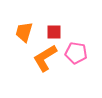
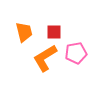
orange trapezoid: rotated 150 degrees clockwise
pink pentagon: rotated 20 degrees counterclockwise
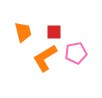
orange trapezoid: moved 1 px left
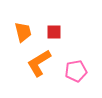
pink pentagon: moved 18 px down
orange L-shape: moved 6 px left, 5 px down
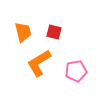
red square: rotated 14 degrees clockwise
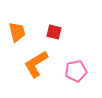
orange trapezoid: moved 6 px left
orange L-shape: moved 3 px left, 1 px down
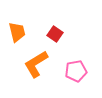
red square: moved 1 px right, 2 px down; rotated 21 degrees clockwise
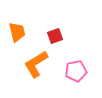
red square: moved 2 px down; rotated 35 degrees clockwise
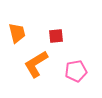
orange trapezoid: moved 1 px down
red square: moved 1 px right; rotated 14 degrees clockwise
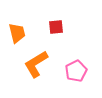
red square: moved 9 px up
pink pentagon: rotated 15 degrees counterclockwise
